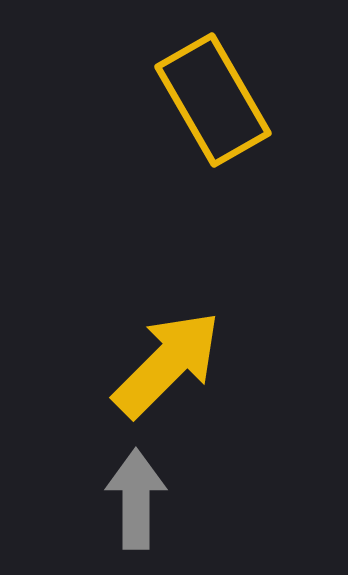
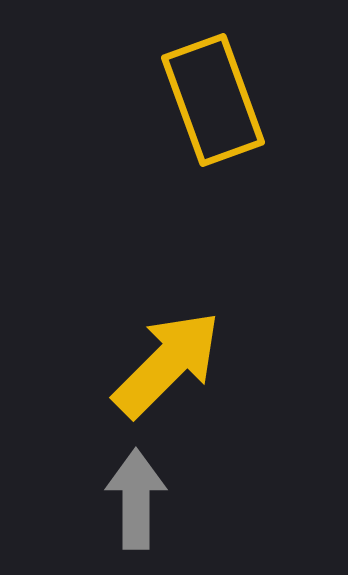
yellow rectangle: rotated 10 degrees clockwise
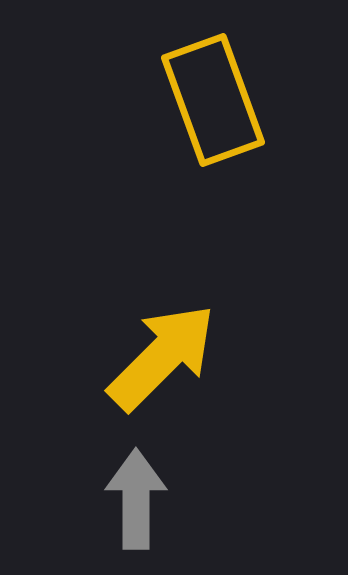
yellow arrow: moved 5 px left, 7 px up
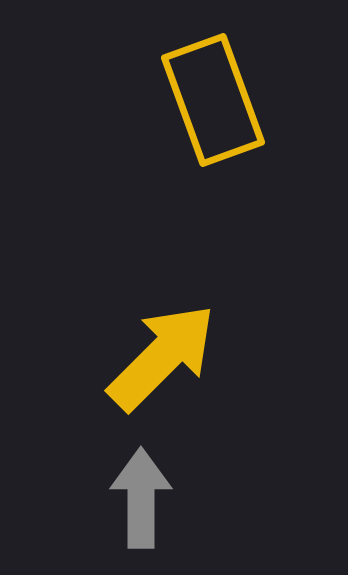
gray arrow: moved 5 px right, 1 px up
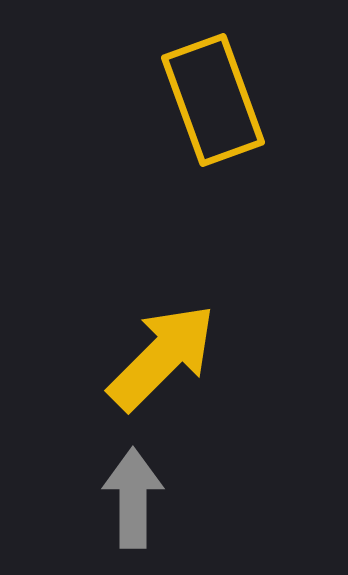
gray arrow: moved 8 px left
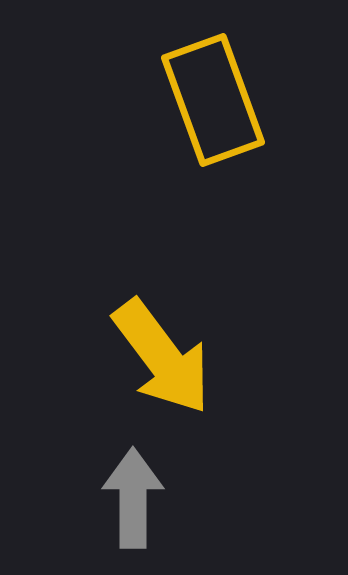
yellow arrow: rotated 98 degrees clockwise
